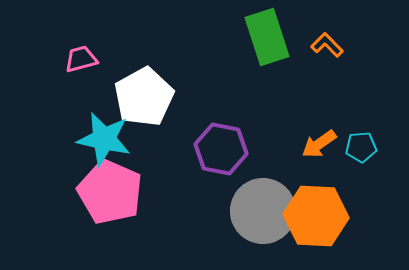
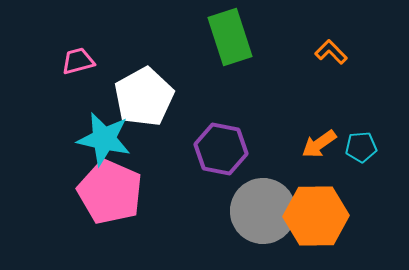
green rectangle: moved 37 px left
orange L-shape: moved 4 px right, 7 px down
pink trapezoid: moved 3 px left, 2 px down
orange hexagon: rotated 4 degrees counterclockwise
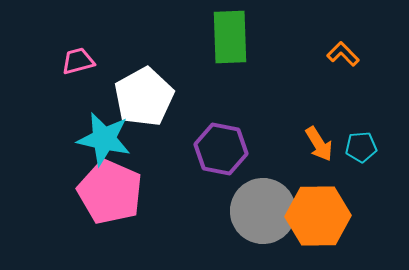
green rectangle: rotated 16 degrees clockwise
orange L-shape: moved 12 px right, 2 px down
orange arrow: rotated 87 degrees counterclockwise
orange hexagon: moved 2 px right
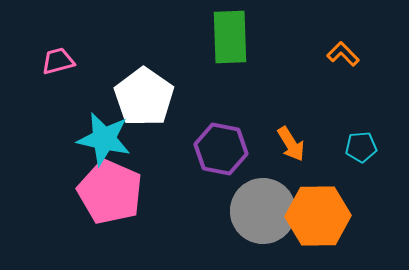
pink trapezoid: moved 20 px left
white pentagon: rotated 8 degrees counterclockwise
orange arrow: moved 28 px left
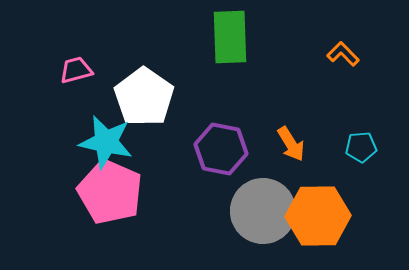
pink trapezoid: moved 18 px right, 9 px down
cyan star: moved 2 px right, 3 px down
